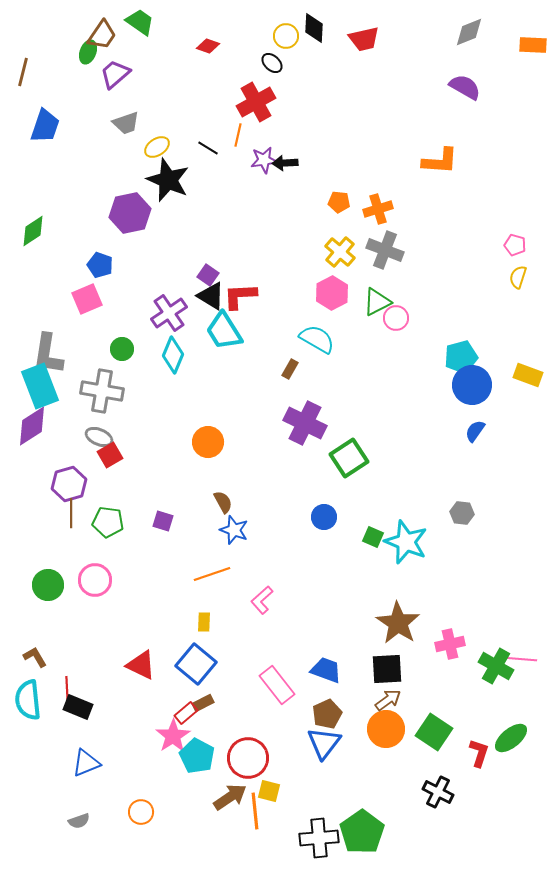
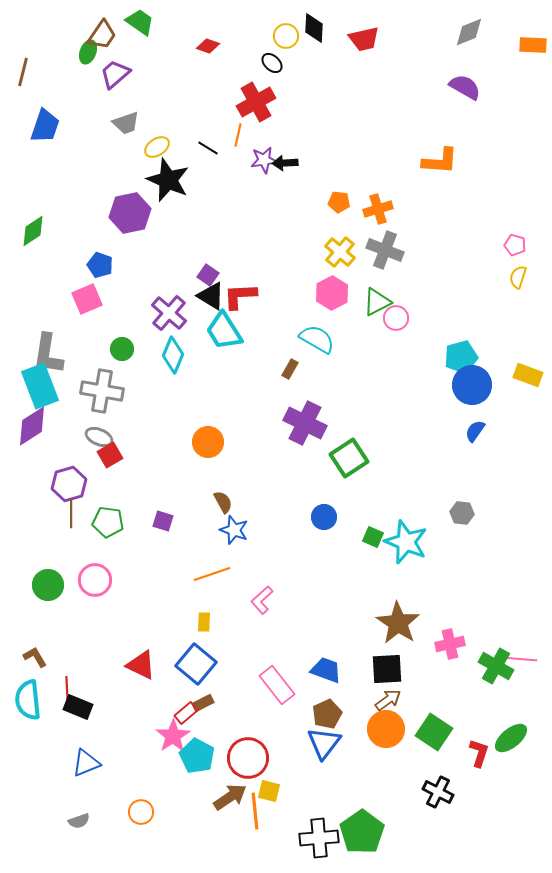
purple cross at (169, 313): rotated 15 degrees counterclockwise
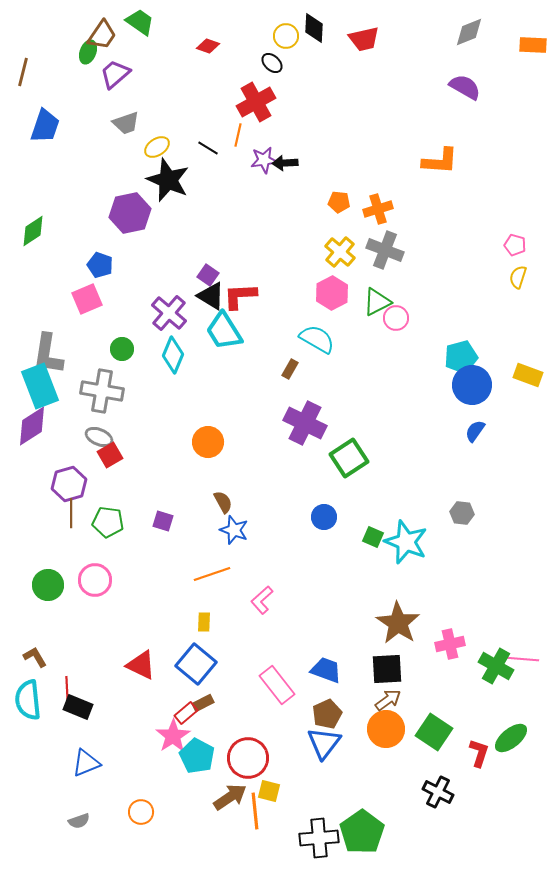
pink line at (520, 659): moved 2 px right
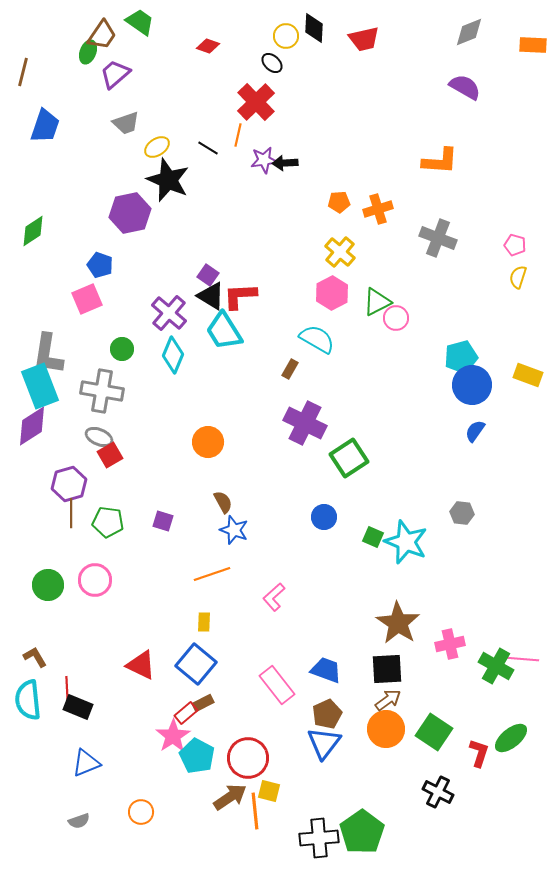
red cross at (256, 102): rotated 15 degrees counterclockwise
orange pentagon at (339, 202): rotated 10 degrees counterclockwise
gray cross at (385, 250): moved 53 px right, 12 px up
pink L-shape at (262, 600): moved 12 px right, 3 px up
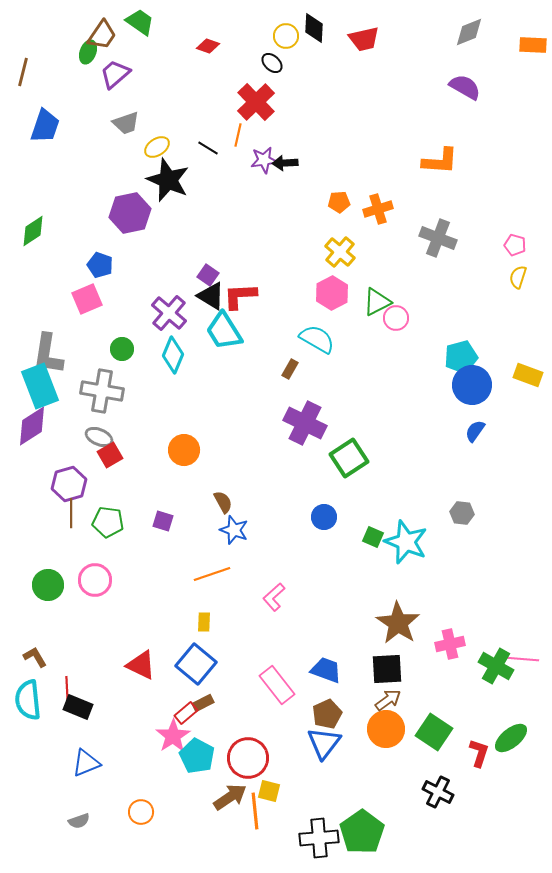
orange circle at (208, 442): moved 24 px left, 8 px down
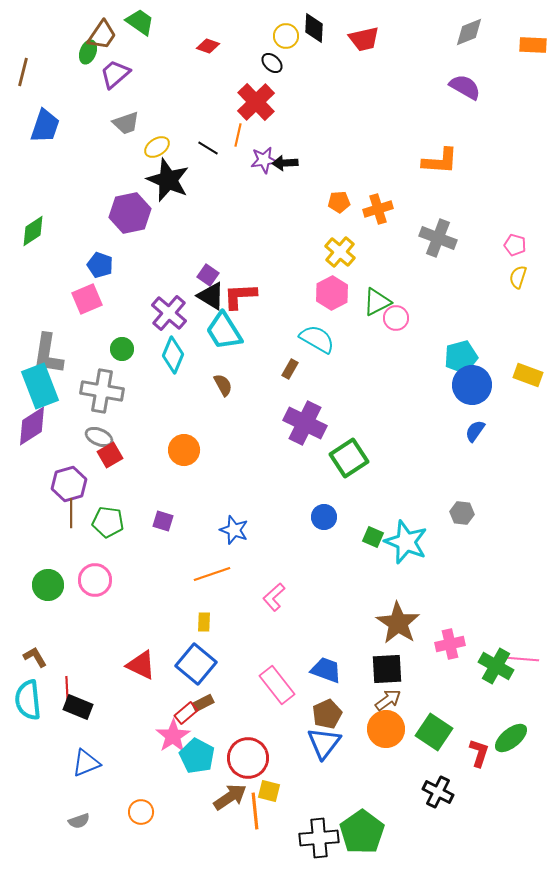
brown semicircle at (223, 502): moved 117 px up
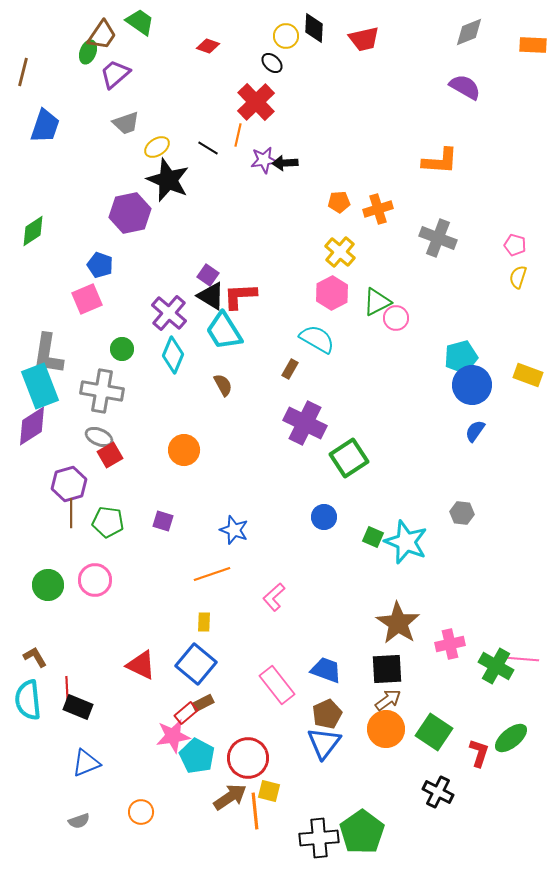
pink star at (173, 736): rotated 24 degrees clockwise
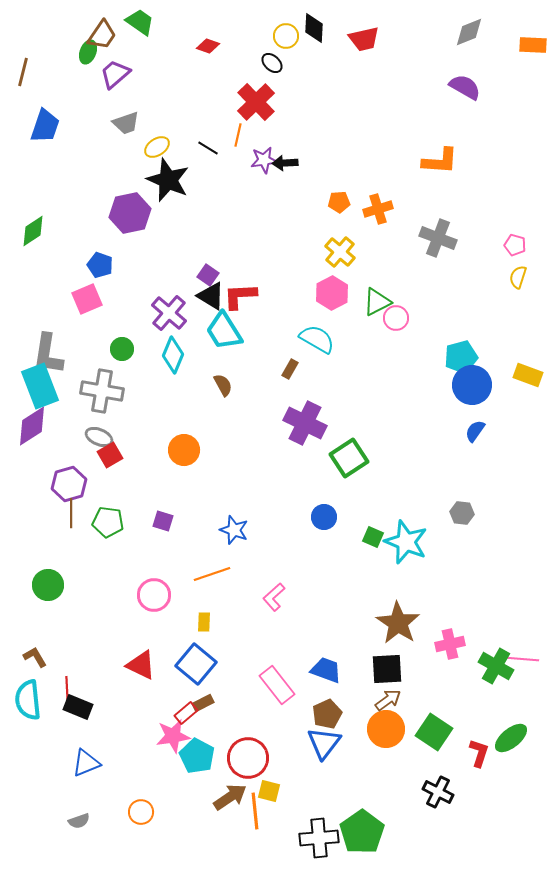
pink circle at (95, 580): moved 59 px right, 15 px down
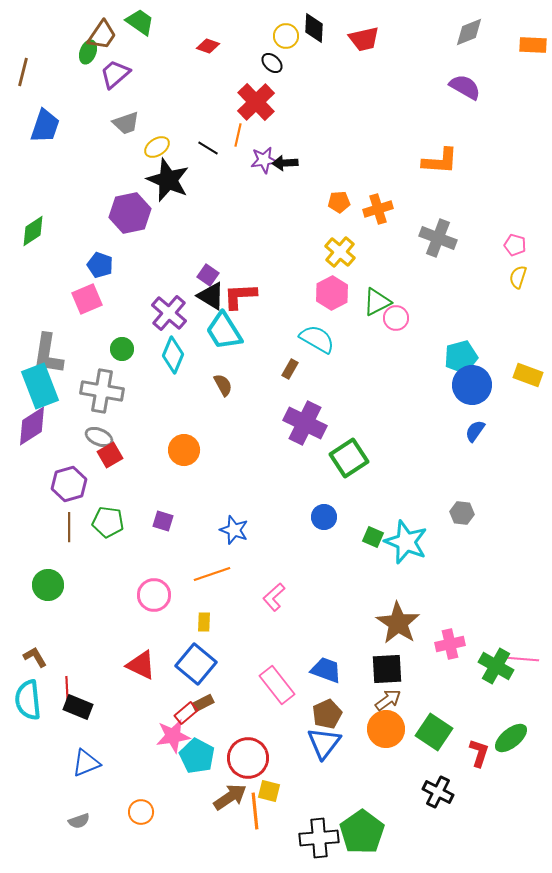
brown line at (71, 513): moved 2 px left, 14 px down
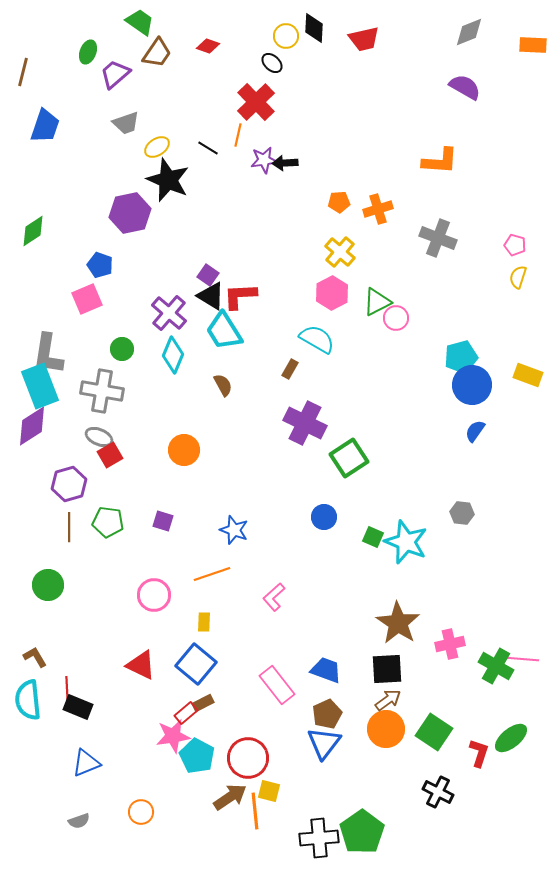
brown trapezoid at (102, 35): moved 55 px right, 18 px down
